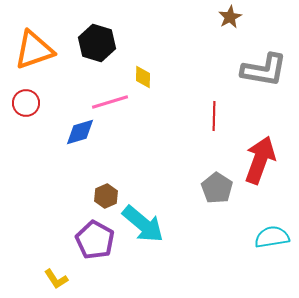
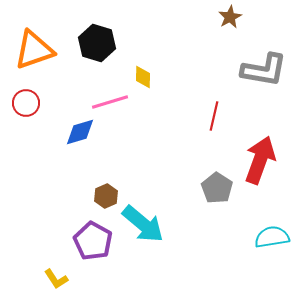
red line: rotated 12 degrees clockwise
purple pentagon: moved 2 px left, 1 px down
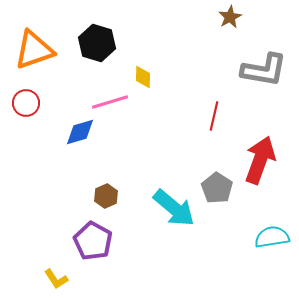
cyan arrow: moved 31 px right, 16 px up
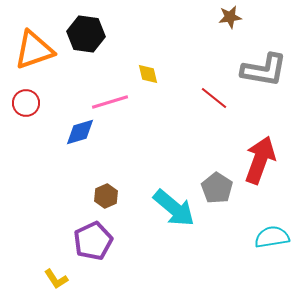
brown star: rotated 20 degrees clockwise
black hexagon: moved 11 px left, 9 px up; rotated 9 degrees counterclockwise
yellow diamond: moved 5 px right, 3 px up; rotated 15 degrees counterclockwise
red line: moved 18 px up; rotated 64 degrees counterclockwise
purple pentagon: rotated 18 degrees clockwise
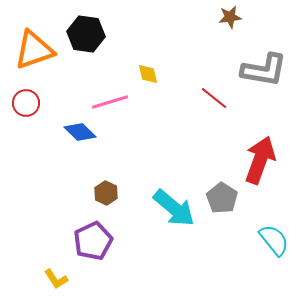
blue diamond: rotated 60 degrees clockwise
gray pentagon: moved 5 px right, 10 px down
brown hexagon: moved 3 px up; rotated 10 degrees counterclockwise
cyan semicircle: moved 2 px right, 3 px down; rotated 60 degrees clockwise
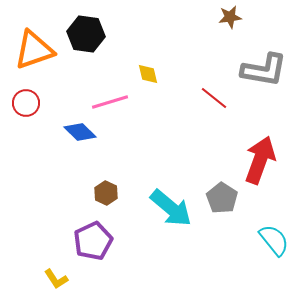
cyan arrow: moved 3 px left
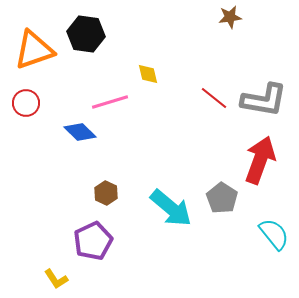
gray L-shape: moved 30 px down
cyan semicircle: moved 6 px up
